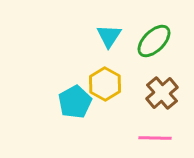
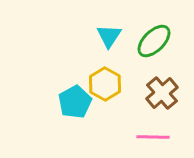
pink line: moved 2 px left, 1 px up
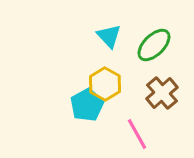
cyan triangle: rotated 16 degrees counterclockwise
green ellipse: moved 4 px down
cyan pentagon: moved 12 px right, 3 px down
pink line: moved 16 px left, 3 px up; rotated 60 degrees clockwise
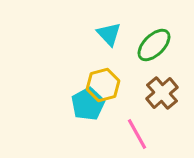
cyan triangle: moved 2 px up
yellow hexagon: moved 2 px left, 1 px down; rotated 16 degrees clockwise
cyan pentagon: moved 1 px right, 1 px up
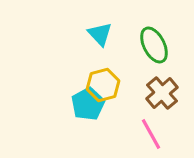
cyan triangle: moved 9 px left
green ellipse: rotated 72 degrees counterclockwise
pink line: moved 14 px right
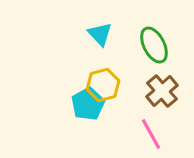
brown cross: moved 2 px up
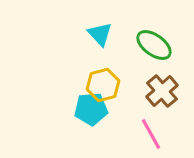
green ellipse: rotated 27 degrees counterclockwise
cyan pentagon: moved 3 px right, 5 px down; rotated 24 degrees clockwise
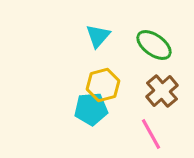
cyan triangle: moved 2 px left, 2 px down; rotated 24 degrees clockwise
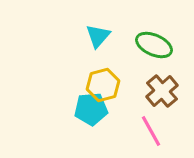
green ellipse: rotated 12 degrees counterclockwise
pink line: moved 3 px up
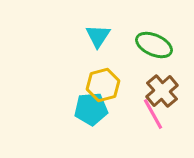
cyan triangle: rotated 8 degrees counterclockwise
pink line: moved 2 px right, 17 px up
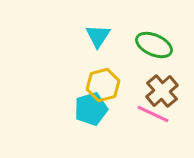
cyan pentagon: rotated 12 degrees counterclockwise
pink line: rotated 36 degrees counterclockwise
